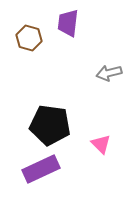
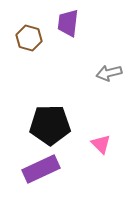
black pentagon: rotated 9 degrees counterclockwise
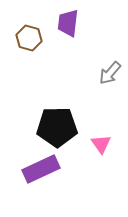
gray arrow: moved 1 px right; rotated 35 degrees counterclockwise
black pentagon: moved 7 px right, 2 px down
pink triangle: rotated 10 degrees clockwise
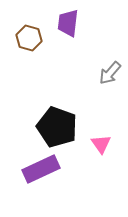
black pentagon: rotated 21 degrees clockwise
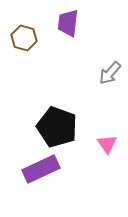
brown hexagon: moved 5 px left
pink triangle: moved 6 px right
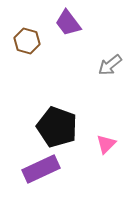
purple trapezoid: rotated 44 degrees counterclockwise
brown hexagon: moved 3 px right, 3 px down
gray arrow: moved 8 px up; rotated 10 degrees clockwise
pink triangle: moved 1 px left; rotated 20 degrees clockwise
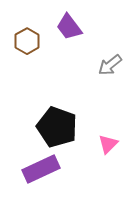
purple trapezoid: moved 1 px right, 4 px down
brown hexagon: rotated 15 degrees clockwise
pink triangle: moved 2 px right
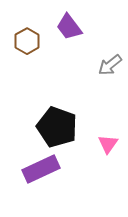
pink triangle: rotated 10 degrees counterclockwise
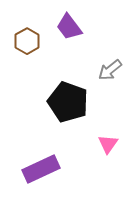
gray arrow: moved 5 px down
black pentagon: moved 11 px right, 25 px up
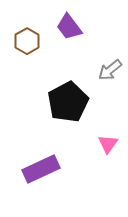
black pentagon: rotated 24 degrees clockwise
